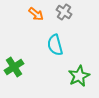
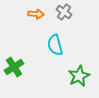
orange arrow: rotated 35 degrees counterclockwise
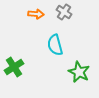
green star: moved 4 px up; rotated 20 degrees counterclockwise
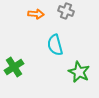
gray cross: moved 2 px right, 1 px up; rotated 14 degrees counterclockwise
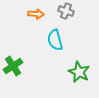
cyan semicircle: moved 5 px up
green cross: moved 1 px left, 1 px up
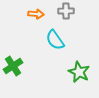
gray cross: rotated 21 degrees counterclockwise
cyan semicircle: rotated 20 degrees counterclockwise
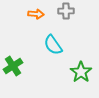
cyan semicircle: moved 2 px left, 5 px down
green star: moved 2 px right; rotated 10 degrees clockwise
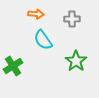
gray cross: moved 6 px right, 8 px down
cyan semicircle: moved 10 px left, 5 px up
green star: moved 5 px left, 11 px up
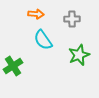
green star: moved 3 px right, 6 px up; rotated 15 degrees clockwise
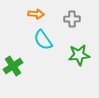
green star: rotated 15 degrees clockwise
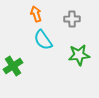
orange arrow: rotated 112 degrees counterclockwise
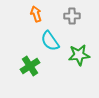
gray cross: moved 3 px up
cyan semicircle: moved 7 px right, 1 px down
green cross: moved 17 px right
